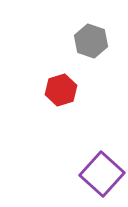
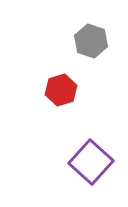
purple square: moved 11 px left, 12 px up
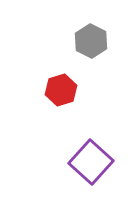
gray hexagon: rotated 8 degrees clockwise
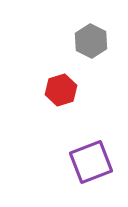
purple square: rotated 27 degrees clockwise
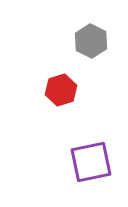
purple square: rotated 9 degrees clockwise
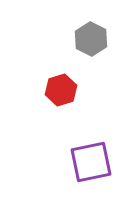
gray hexagon: moved 2 px up
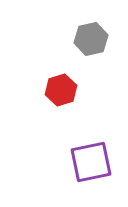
gray hexagon: rotated 20 degrees clockwise
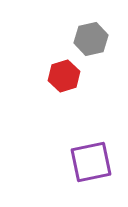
red hexagon: moved 3 px right, 14 px up
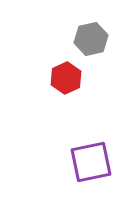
red hexagon: moved 2 px right, 2 px down; rotated 8 degrees counterclockwise
